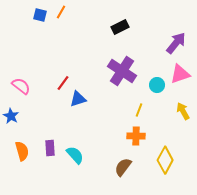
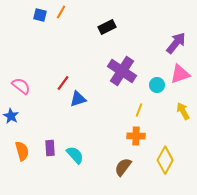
black rectangle: moved 13 px left
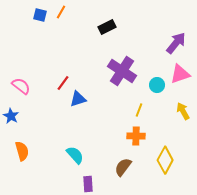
purple rectangle: moved 38 px right, 36 px down
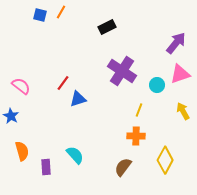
purple rectangle: moved 42 px left, 17 px up
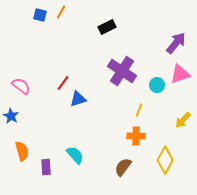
yellow arrow: moved 9 px down; rotated 108 degrees counterclockwise
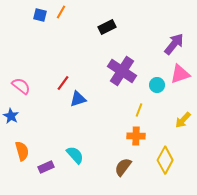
purple arrow: moved 2 px left, 1 px down
purple rectangle: rotated 70 degrees clockwise
